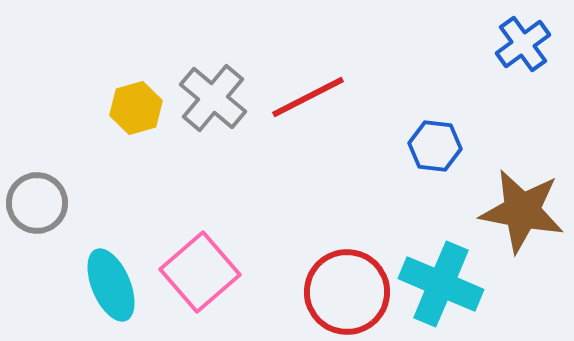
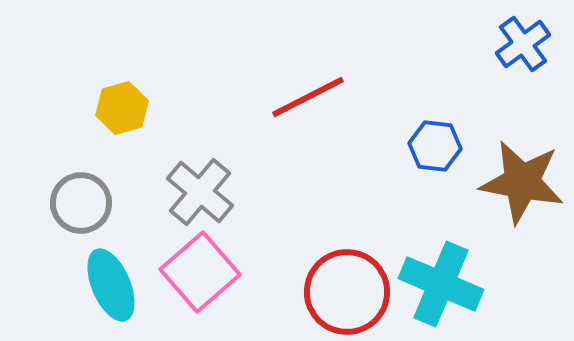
gray cross: moved 13 px left, 94 px down
yellow hexagon: moved 14 px left
gray circle: moved 44 px right
brown star: moved 29 px up
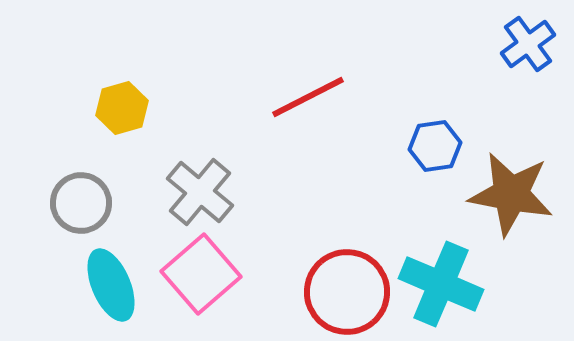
blue cross: moved 5 px right
blue hexagon: rotated 15 degrees counterclockwise
brown star: moved 11 px left, 12 px down
pink square: moved 1 px right, 2 px down
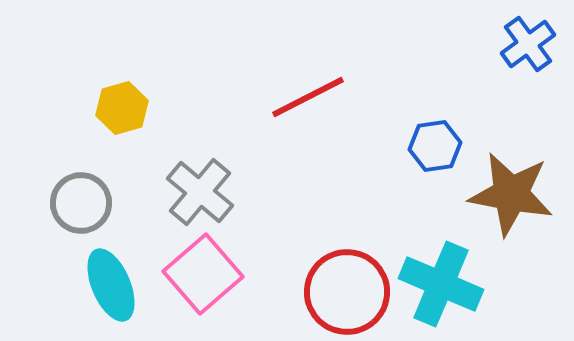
pink square: moved 2 px right
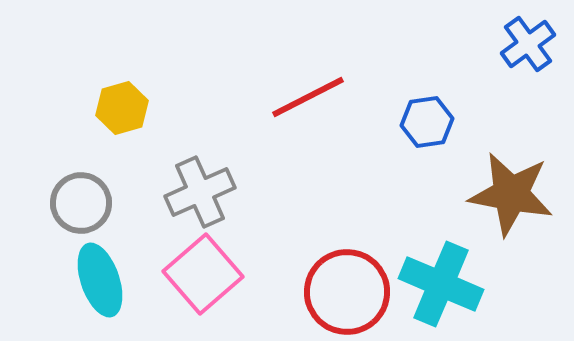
blue hexagon: moved 8 px left, 24 px up
gray cross: rotated 26 degrees clockwise
cyan ellipse: moved 11 px left, 5 px up; rotated 4 degrees clockwise
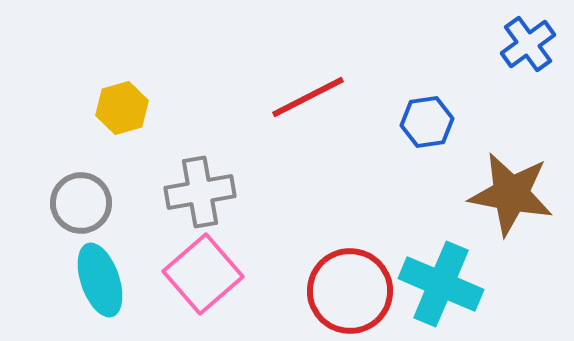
gray cross: rotated 14 degrees clockwise
red circle: moved 3 px right, 1 px up
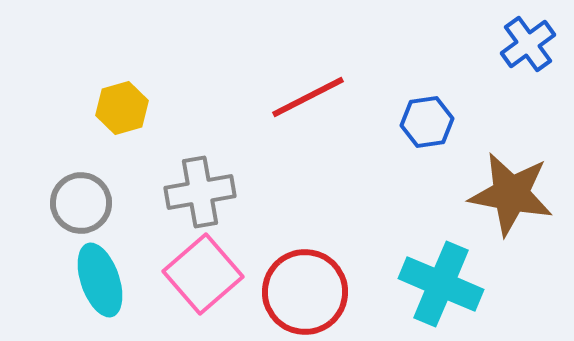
red circle: moved 45 px left, 1 px down
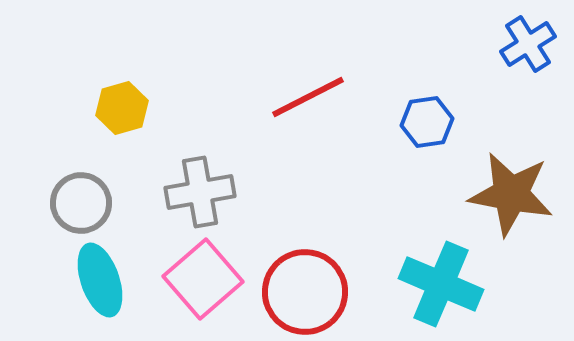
blue cross: rotated 4 degrees clockwise
pink square: moved 5 px down
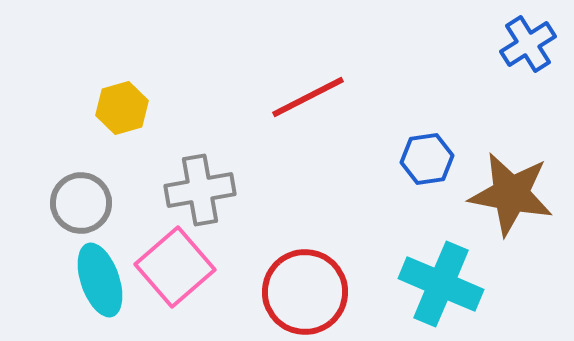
blue hexagon: moved 37 px down
gray cross: moved 2 px up
pink square: moved 28 px left, 12 px up
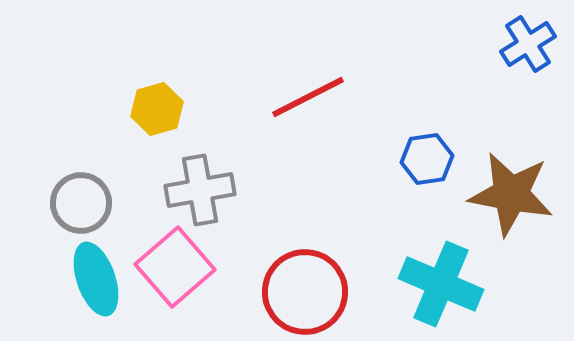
yellow hexagon: moved 35 px right, 1 px down
cyan ellipse: moved 4 px left, 1 px up
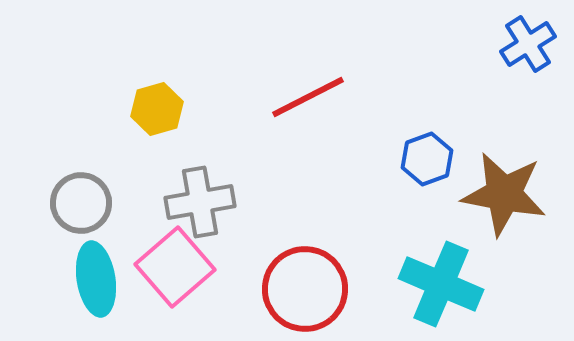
blue hexagon: rotated 12 degrees counterclockwise
gray cross: moved 12 px down
brown star: moved 7 px left
cyan ellipse: rotated 10 degrees clockwise
red circle: moved 3 px up
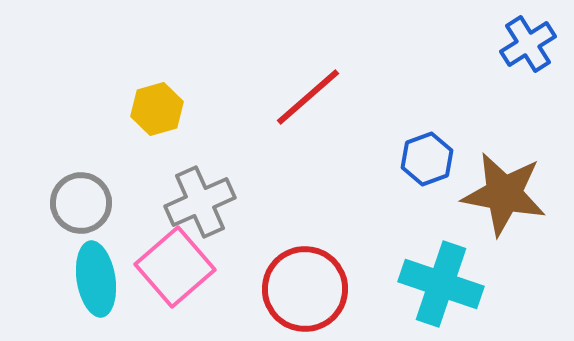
red line: rotated 14 degrees counterclockwise
gray cross: rotated 14 degrees counterclockwise
cyan cross: rotated 4 degrees counterclockwise
